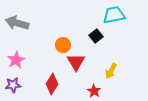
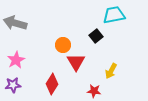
gray arrow: moved 2 px left
red star: rotated 24 degrees counterclockwise
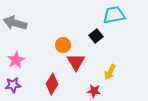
yellow arrow: moved 1 px left, 1 px down
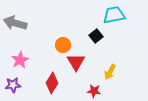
pink star: moved 4 px right
red diamond: moved 1 px up
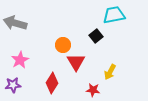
red star: moved 1 px left, 1 px up
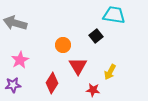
cyan trapezoid: rotated 20 degrees clockwise
red triangle: moved 2 px right, 4 px down
